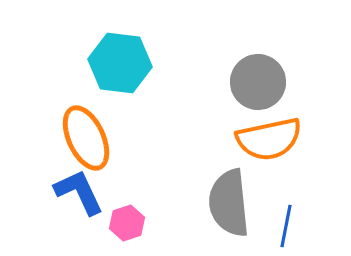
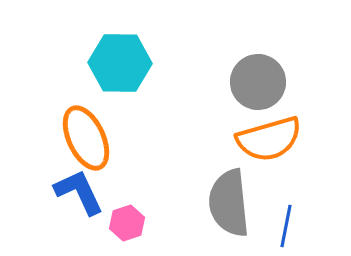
cyan hexagon: rotated 6 degrees counterclockwise
orange semicircle: rotated 4 degrees counterclockwise
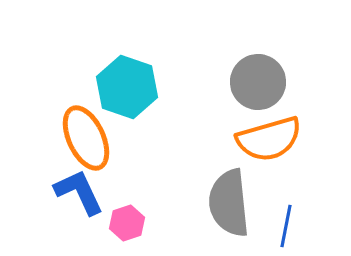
cyan hexagon: moved 7 px right, 24 px down; rotated 18 degrees clockwise
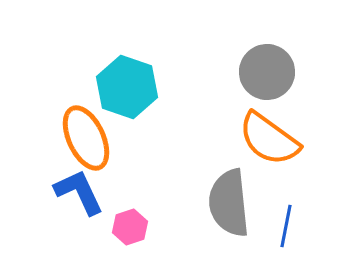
gray circle: moved 9 px right, 10 px up
orange semicircle: rotated 52 degrees clockwise
pink hexagon: moved 3 px right, 4 px down
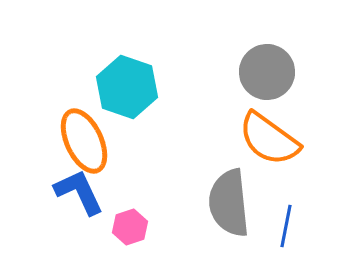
orange ellipse: moved 2 px left, 3 px down
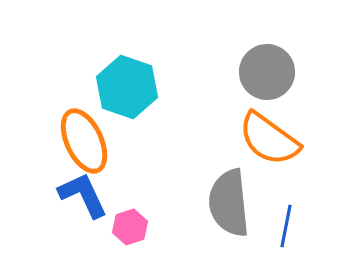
blue L-shape: moved 4 px right, 3 px down
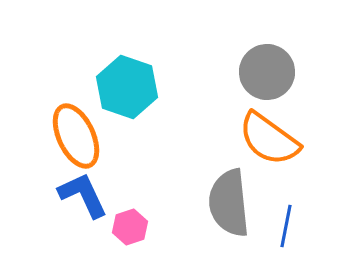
orange ellipse: moved 8 px left, 5 px up
